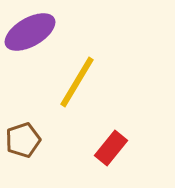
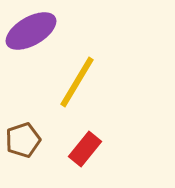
purple ellipse: moved 1 px right, 1 px up
red rectangle: moved 26 px left, 1 px down
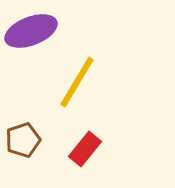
purple ellipse: rotated 9 degrees clockwise
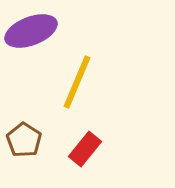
yellow line: rotated 8 degrees counterclockwise
brown pentagon: moved 1 px right; rotated 20 degrees counterclockwise
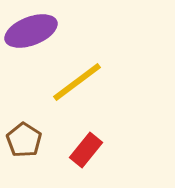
yellow line: rotated 30 degrees clockwise
red rectangle: moved 1 px right, 1 px down
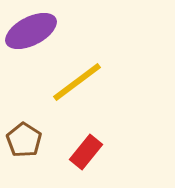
purple ellipse: rotated 6 degrees counterclockwise
red rectangle: moved 2 px down
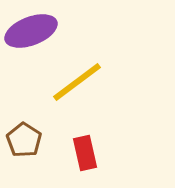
purple ellipse: rotated 6 degrees clockwise
red rectangle: moved 1 px left, 1 px down; rotated 52 degrees counterclockwise
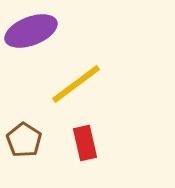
yellow line: moved 1 px left, 2 px down
red rectangle: moved 10 px up
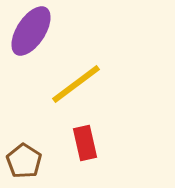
purple ellipse: rotated 36 degrees counterclockwise
brown pentagon: moved 21 px down
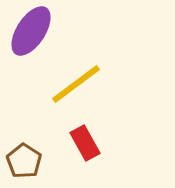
red rectangle: rotated 16 degrees counterclockwise
